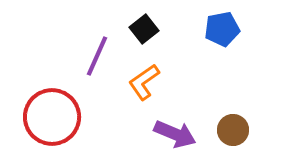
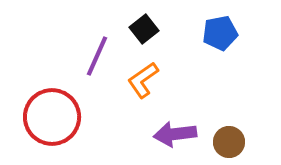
blue pentagon: moved 2 px left, 4 px down
orange L-shape: moved 1 px left, 2 px up
brown circle: moved 4 px left, 12 px down
purple arrow: rotated 150 degrees clockwise
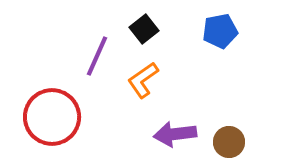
blue pentagon: moved 2 px up
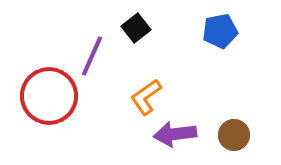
black square: moved 8 px left, 1 px up
purple line: moved 5 px left
orange L-shape: moved 3 px right, 17 px down
red circle: moved 3 px left, 21 px up
brown circle: moved 5 px right, 7 px up
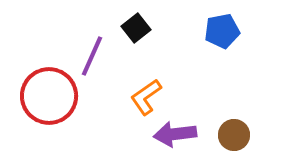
blue pentagon: moved 2 px right
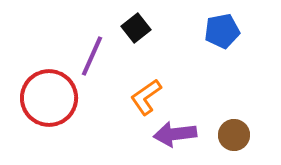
red circle: moved 2 px down
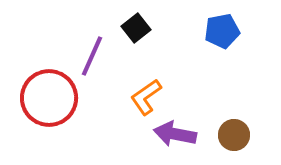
purple arrow: rotated 18 degrees clockwise
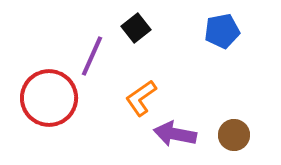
orange L-shape: moved 5 px left, 1 px down
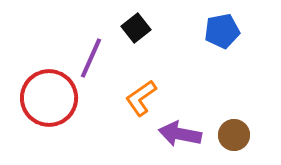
purple line: moved 1 px left, 2 px down
purple arrow: moved 5 px right
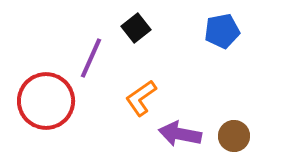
red circle: moved 3 px left, 3 px down
brown circle: moved 1 px down
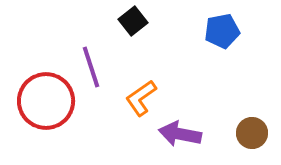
black square: moved 3 px left, 7 px up
purple line: moved 9 px down; rotated 42 degrees counterclockwise
brown circle: moved 18 px right, 3 px up
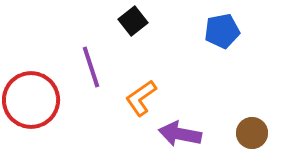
red circle: moved 15 px left, 1 px up
